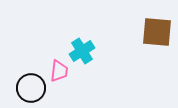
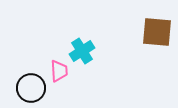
pink trapezoid: rotated 10 degrees counterclockwise
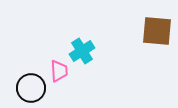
brown square: moved 1 px up
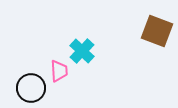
brown square: rotated 16 degrees clockwise
cyan cross: rotated 15 degrees counterclockwise
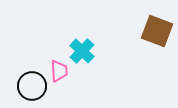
black circle: moved 1 px right, 2 px up
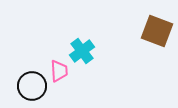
cyan cross: rotated 10 degrees clockwise
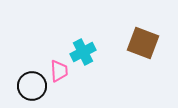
brown square: moved 14 px left, 12 px down
cyan cross: moved 1 px right, 1 px down; rotated 10 degrees clockwise
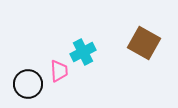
brown square: moved 1 px right; rotated 8 degrees clockwise
black circle: moved 4 px left, 2 px up
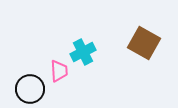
black circle: moved 2 px right, 5 px down
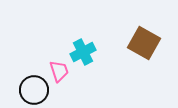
pink trapezoid: rotated 15 degrees counterclockwise
black circle: moved 4 px right, 1 px down
